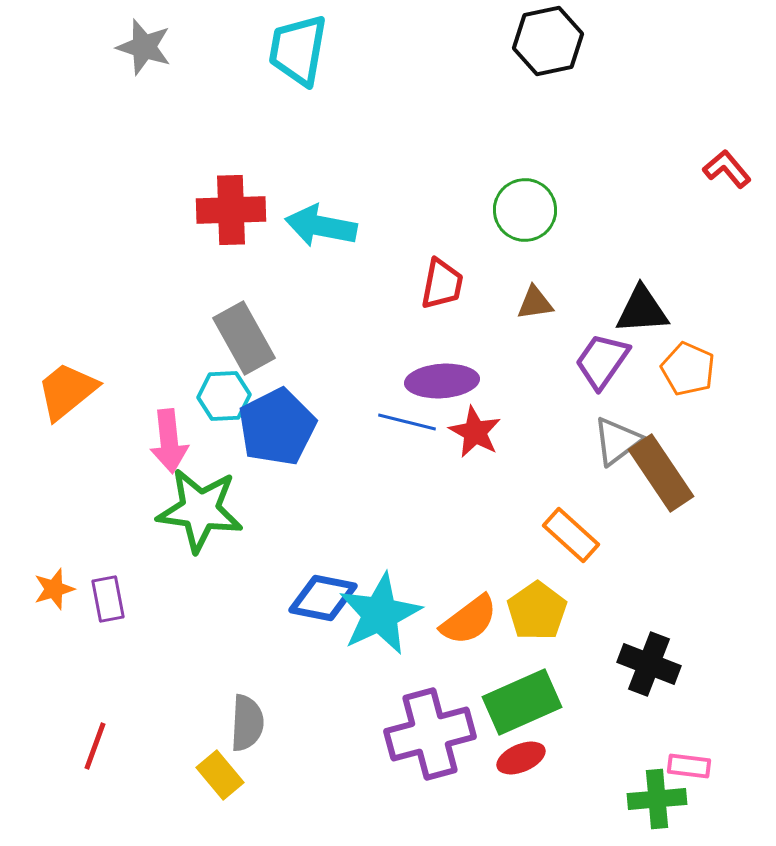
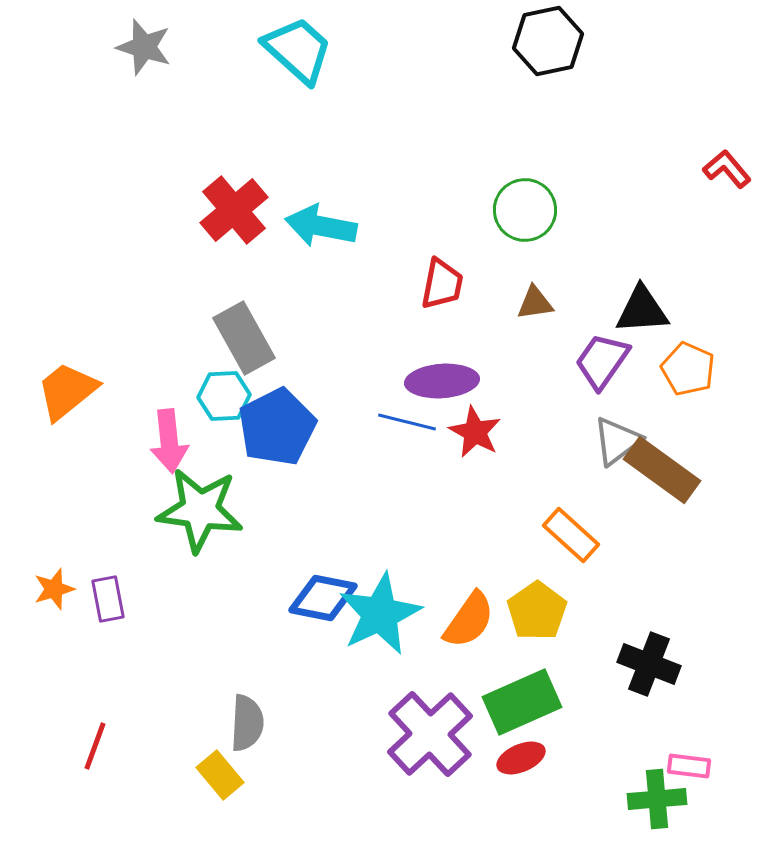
cyan trapezoid: rotated 122 degrees clockwise
red cross: moved 3 px right; rotated 38 degrees counterclockwise
brown rectangle: moved 1 px right, 3 px up; rotated 20 degrees counterclockwise
orange semicircle: rotated 18 degrees counterclockwise
purple cross: rotated 28 degrees counterclockwise
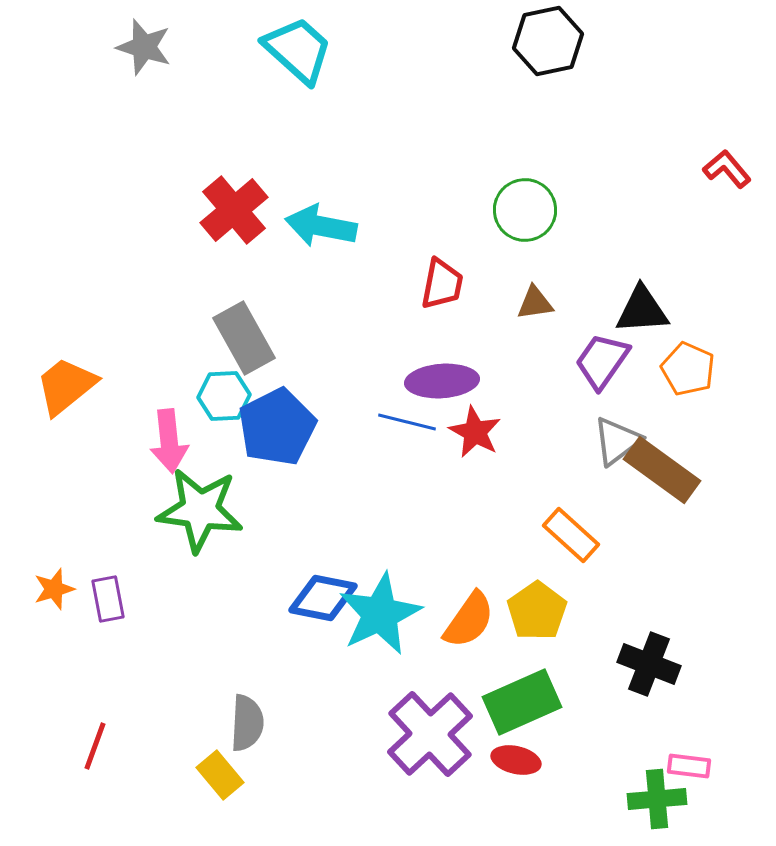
orange trapezoid: moved 1 px left, 5 px up
red ellipse: moved 5 px left, 2 px down; rotated 36 degrees clockwise
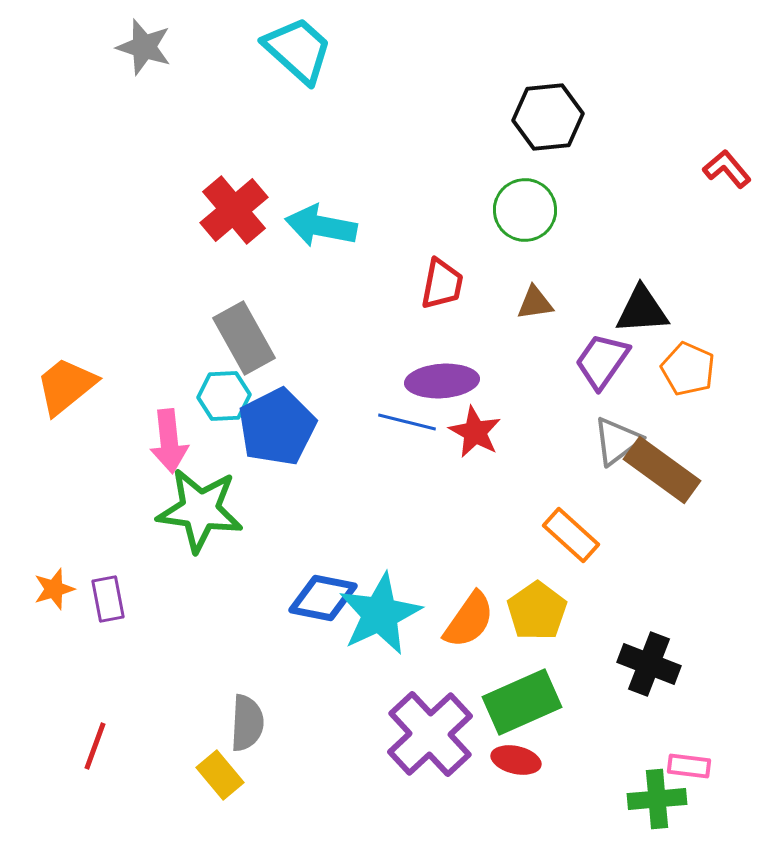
black hexagon: moved 76 px down; rotated 6 degrees clockwise
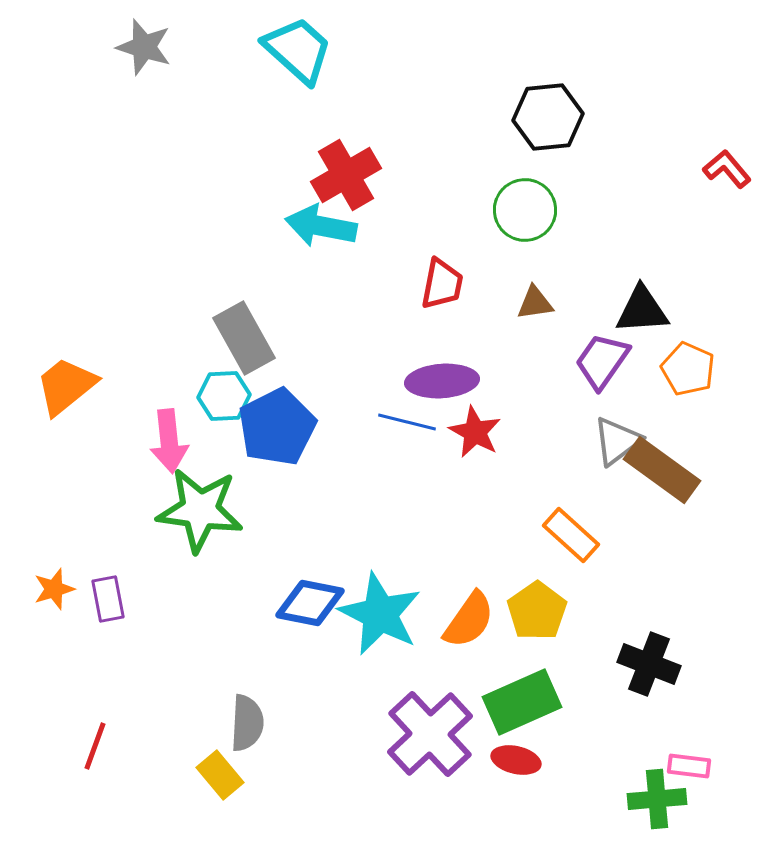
red cross: moved 112 px right, 35 px up; rotated 10 degrees clockwise
blue diamond: moved 13 px left, 5 px down
cyan star: rotated 20 degrees counterclockwise
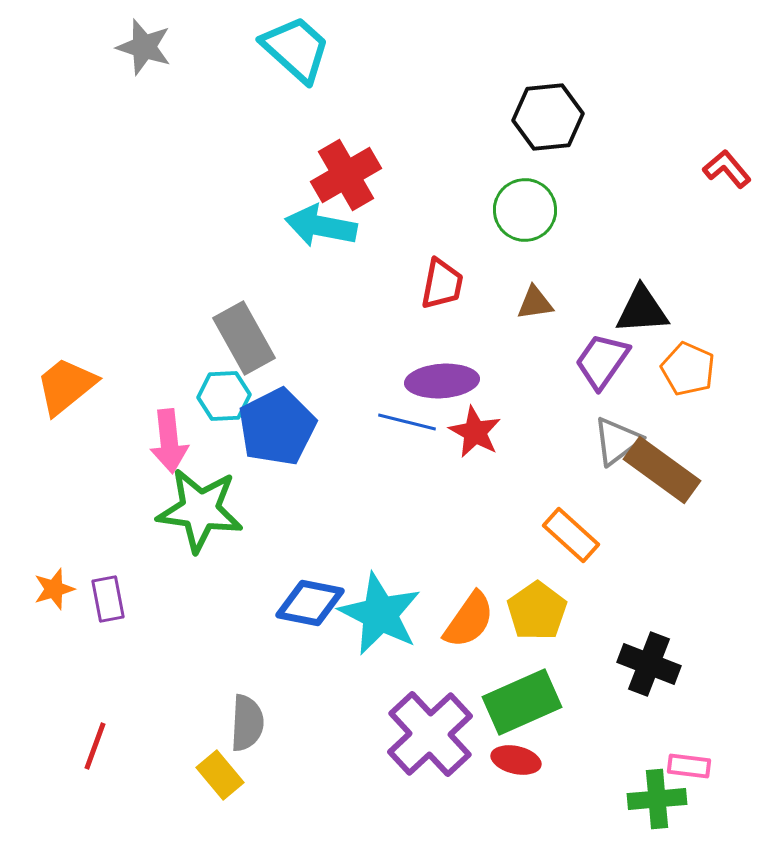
cyan trapezoid: moved 2 px left, 1 px up
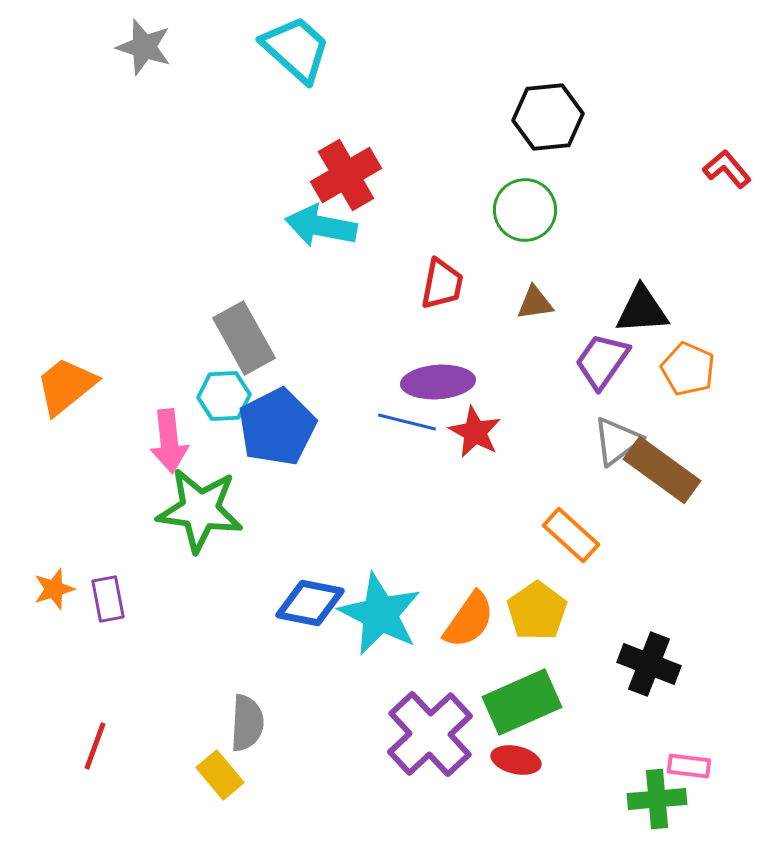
purple ellipse: moved 4 px left, 1 px down
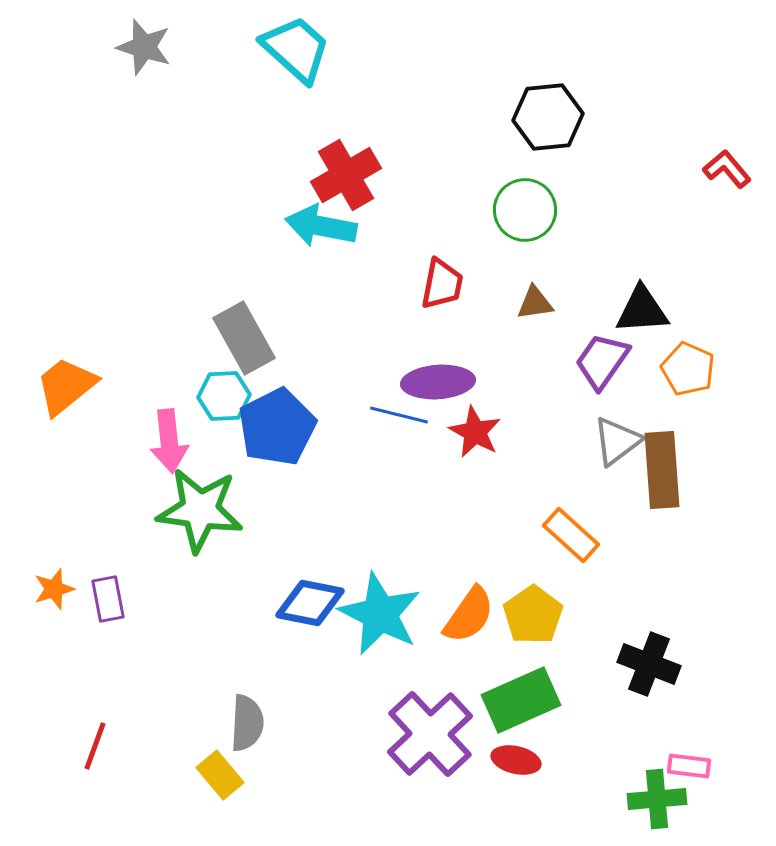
blue line: moved 8 px left, 7 px up
brown rectangle: rotated 50 degrees clockwise
yellow pentagon: moved 4 px left, 4 px down
orange semicircle: moved 5 px up
green rectangle: moved 1 px left, 2 px up
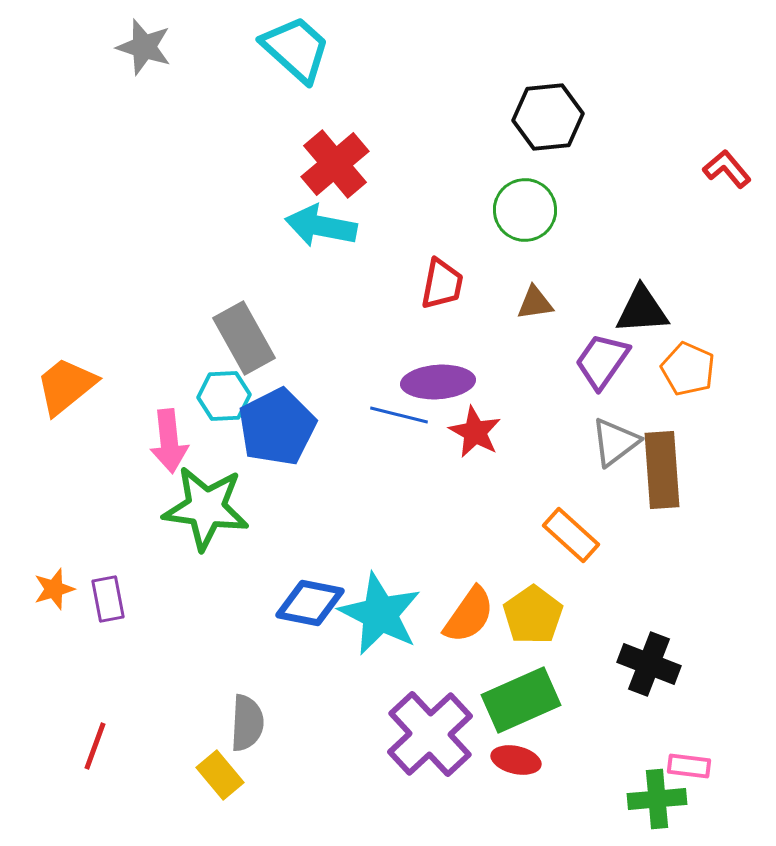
red cross: moved 11 px left, 11 px up; rotated 10 degrees counterclockwise
gray triangle: moved 2 px left, 1 px down
green star: moved 6 px right, 2 px up
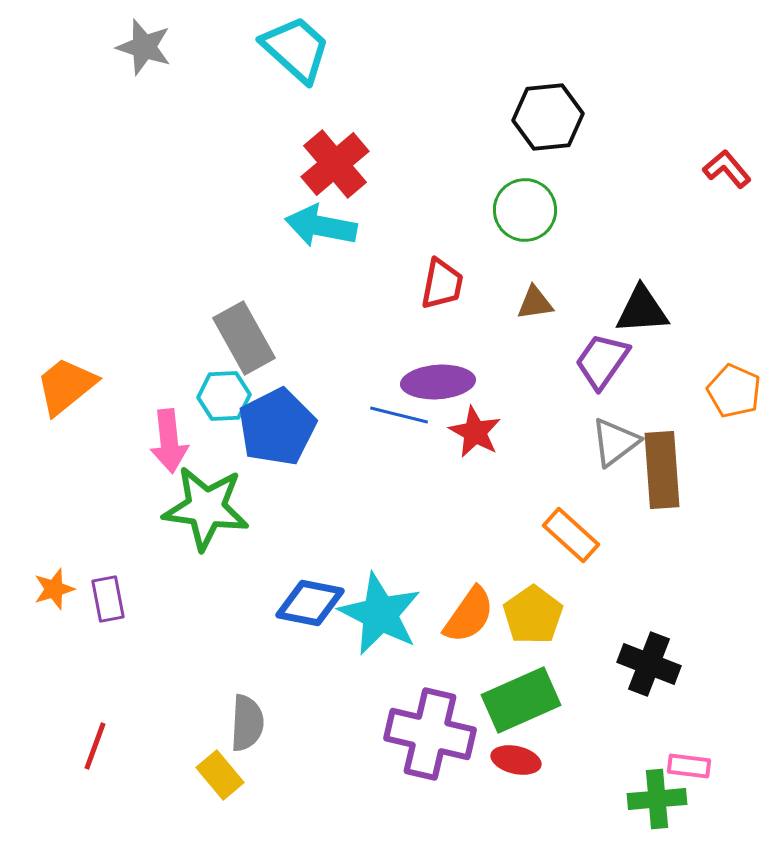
orange pentagon: moved 46 px right, 22 px down
purple cross: rotated 34 degrees counterclockwise
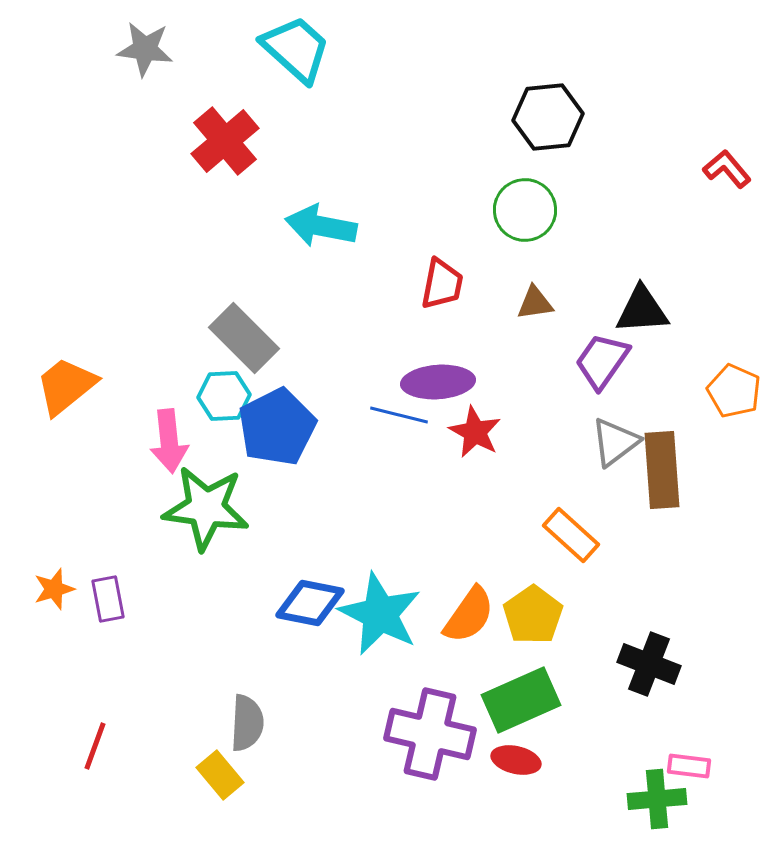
gray star: moved 1 px right, 2 px down; rotated 10 degrees counterclockwise
red cross: moved 110 px left, 23 px up
gray rectangle: rotated 16 degrees counterclockwise
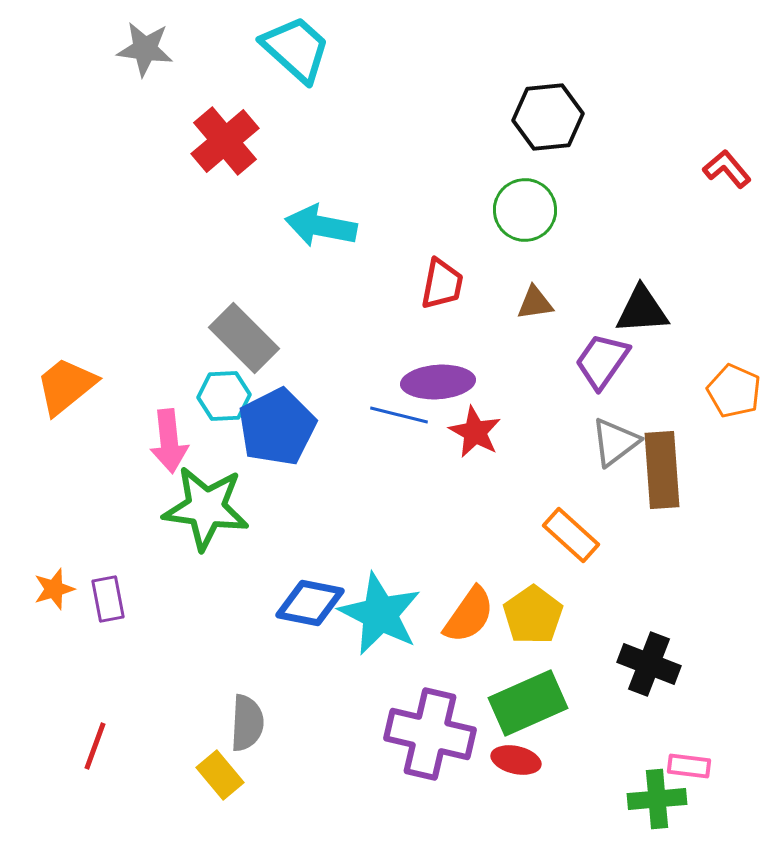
green rectangle: moved 7 px right, 3 px down
